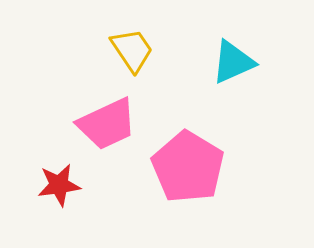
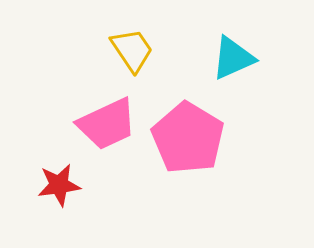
cyan triangle: moved 4 px up
pink pentagon: moved 29 px up
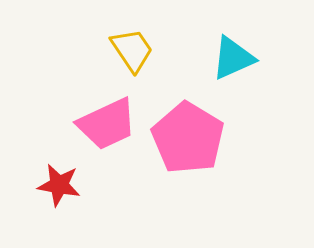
red star: rotated 18 degrees clockwise
